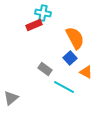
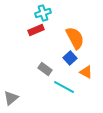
cyan cross: rotated 28 degrees counterclockwise
red rectangle: moved 2 px right, 5 px down
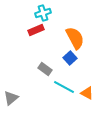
orange triangle: moved 1 px right, 21 px down
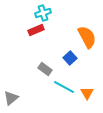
orange semicircle: moved 12 px right, 1 px up
orange triangle: rotated 32 degrees clockwise
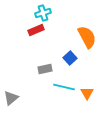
gray rectangle: rotated 48 degrees counterclockwise
cyan line: rotated 15 degrees counterclockwise
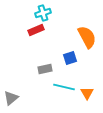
blue square: rotated 24 degrees clockwise
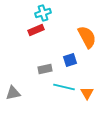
blue square: moved 2 px down
gray triangle: moved 2 px right, 5 px up; rotated 28 degrees clockwise
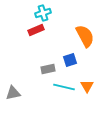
orange semicircle: moved 2 px left, 1 px up
gray rectangle: moved 3 px right
orange triangle: moved 7 px up
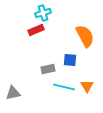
blue square: rotated 24 degrees clockwise
